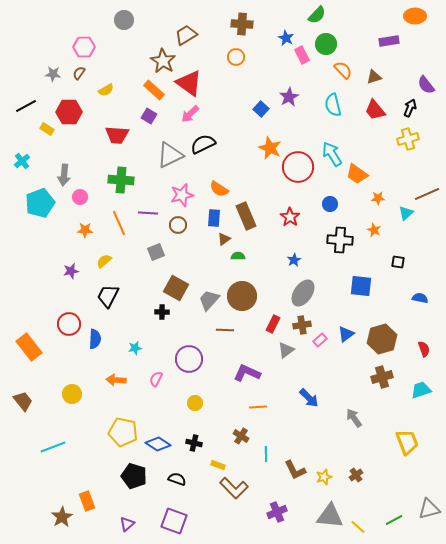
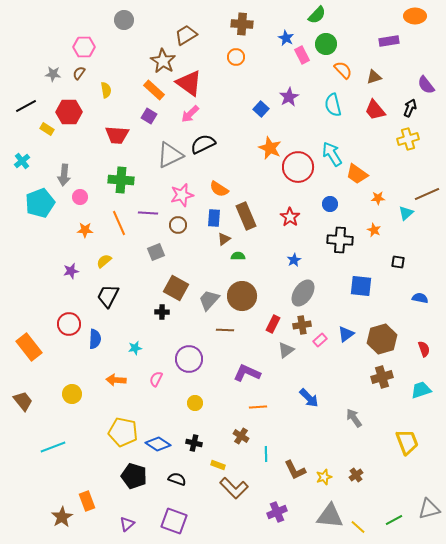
yellow semicircle at (106, 90): rotated 70 degrees counterclockwise
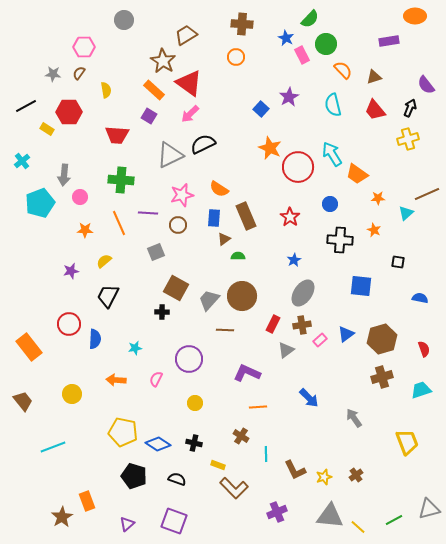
green semicircle at (317, 15): moved 7 px left, 4 px down
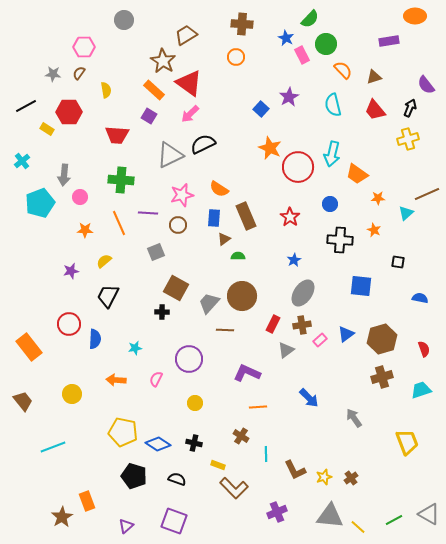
cyan arrow at (332, 154): rotated 135 degrees counterclockwise
gray trapezoid at (209, 300): moved 3 px down
brown cross at (356, 475): moved 5 px left, 3 px down
gray triangle at (429, 509): moved 5 px down; rotated 45 degrees clockwise
purple triangle at (127, 524): moved 1 px left, 2 px down
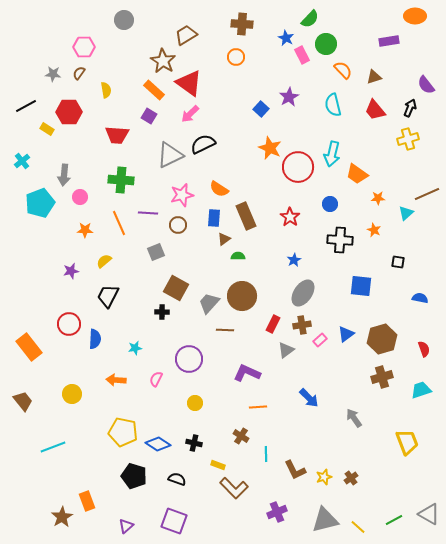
gray triangle at (330, 516): moved 5 px left, 4 px down; rotated 20 degrees counterclockwise
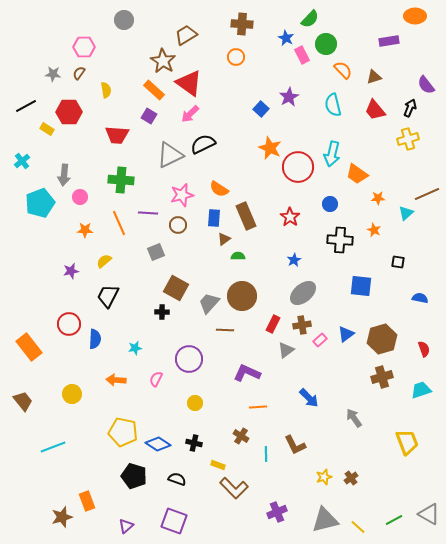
gray ellipse at (303, 293): rotated 16 degrees clockwise
brown L-shape at (295, 470): moved 25 px up
brown star at (62, 517): rotated 15 degrees clockwise
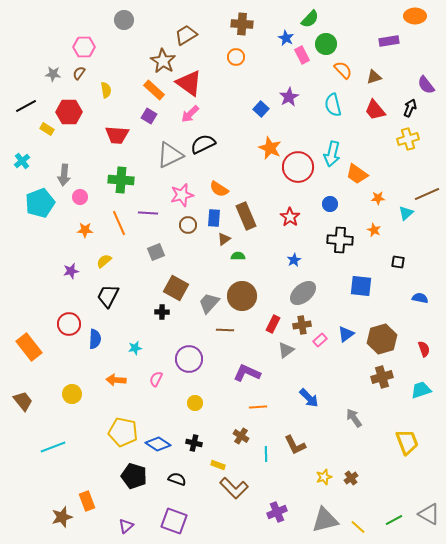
brown circle at (178, 225): moved 10 px right
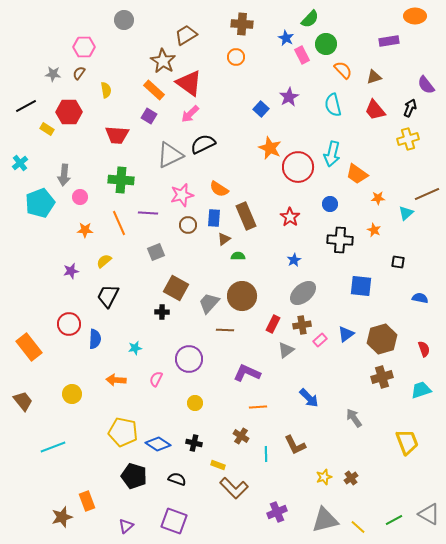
cyan cross at (22, 161): moved 2 px left, 2 px down
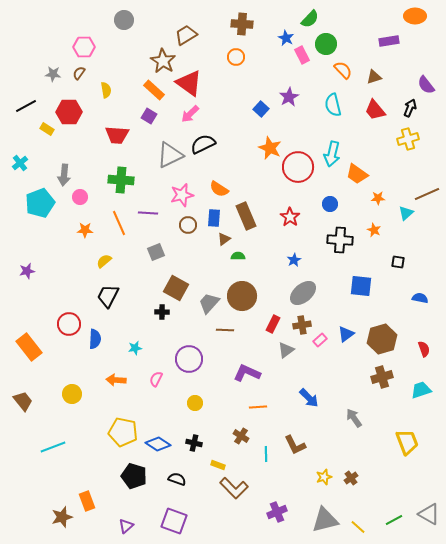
purple star at (71, 271): moved 44 px left
